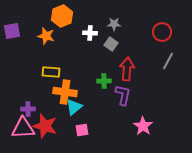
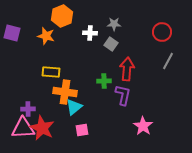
purple square: moved 2 px down; rotated 24 degrees clockwise
red star: moved 3 px left, 2 px down; rotated 10 degrees clockwise
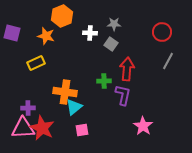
yellow rectangle: moved 15 px left, 9 px up; rotated 30 degrees counterclockwise
purple cross: moved 1 px up
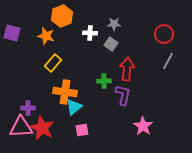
red circle: moved 2 px right, 2 px down
yellow rectangle: moved 17 px right; rotated 24 degrees counterclockwise
pink triangle: moved 2 px left, 1 px up
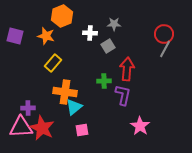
purple square: moved 3 px right, 3 px down
gray square: moved 3 px left, 2 px down; rotated 24 degrees clockwise
gray line: moved 3 px left, 12 px up
pink star: moved 3 px left
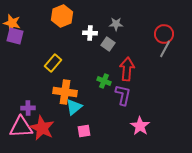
gray star: moved 2 px right
orange star: moved 34 px left, 13 px up
gray square: moved 2 px up; rotated 24 degrees counterclockwise
green cross: rotated 24 degrees clockwise
pink square: moved 2 px right, 1 px down
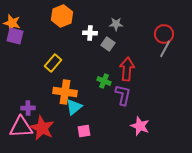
pink star: rotated 12 degrees counterclockwise
